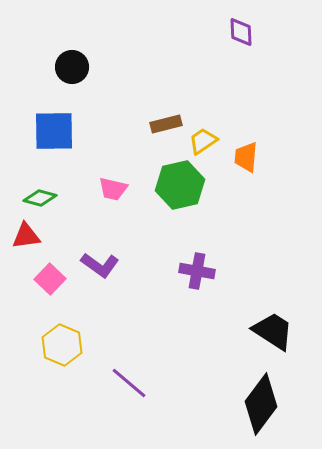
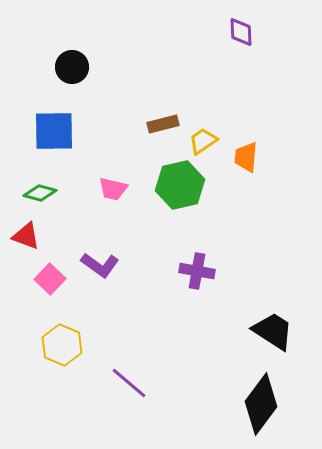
brown rectangle: moved 3 px left
green diamond: moved 5 px up
red triangle: rotated 28 degrees clockwise
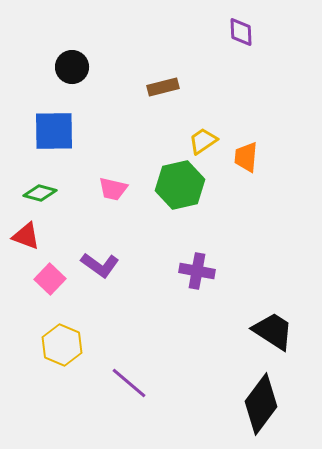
brown rectangle: moved 37 px up
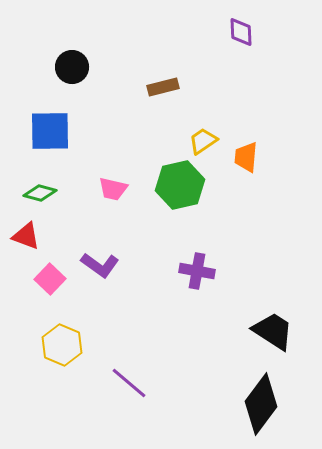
blue square: moved 4 px left
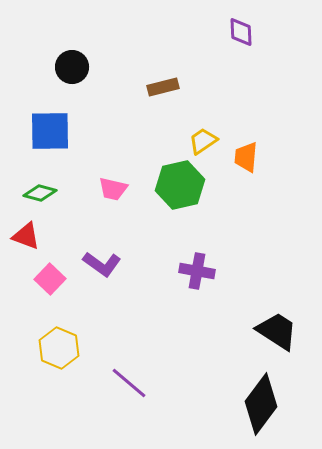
purple L-shape: moved 2 px right, 1 px up
black trapezoid: moved 4 px right
yellow hexagon: moved 3 px left, 3 px down
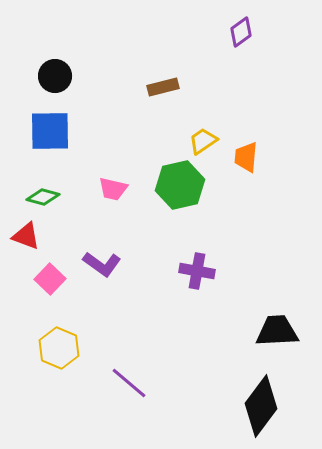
purple diamond: rotated 56 degrees clockwise
black circle: moved 17 px left, 9 px down
green diamond: moved 3 px right, 4 px down
black trapezoid: rotated 36 degrees counterclockwise
black diamond: moved 2 px down
